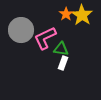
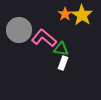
orange star: moved 1 px left
gray circle: moved 2 px left
pink L-shape: moved 1 px left; rotated 65 degrees clockwise
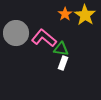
yellow star: moved 3 px right
gray circle: moved 3 px left, 3 px down
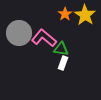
gray circle: moved 3 px right
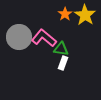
gray circle: moved 4 px down
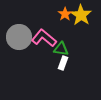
yellow star: moved 4 px left
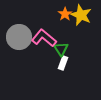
yellow star: rotated 10 degrees counterclockwise
green triangle: rotated 49 degrees clockwise
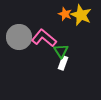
orange star: rotated 16 degrees counterclockwise
green triangle: moved 2 px down
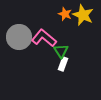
yellow star: moved 2 px right
white rectangle: moved 1 px down
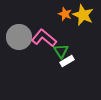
white rectangle: moved 4 px right, 3 px up; rotated 40 degrees clockwise
